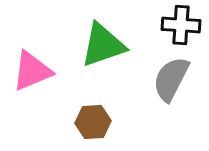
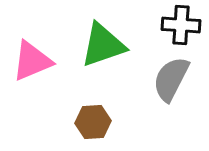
pink triangle: moved 10 px up
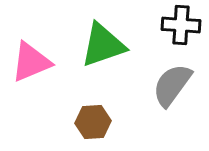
pink triangle: moved 1 px left, 1 px down
gray semicircle: moved 1 px right, 6 px down; rotated 9 degrees clockwise
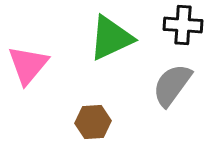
black cross: moved 2 px right
green triangle: moved 8 px right, 7 px up; rotated 6 degrees counterclockwise
pink triangle: moved 3 px left, 3 px down; rotated 27 degrees counterclockwise
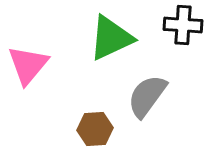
gray semicircle: moved 25 px left, 11 px down
brown hexagon: moved 2 px right, 7 px down
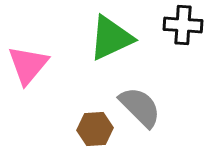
gray semicircle: moved 7 px left, 11 px down; rotated 99 degrees clockwise
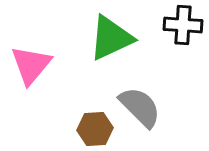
pink triangle: moved 3 px right
